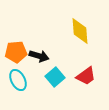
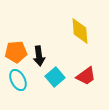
black arrow: rotated 66 degrees clockwise
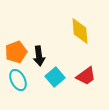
orange pentagon: rotated 15 degrees counterclockwise
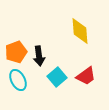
cyan square: moved 2 px right
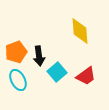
cyan square: moved 5 px up
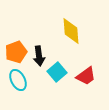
yellow diamond: moved 9 px left
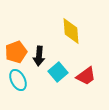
black arrow: rotated 12 degrees clockwise
cyan square: moved 1 px right
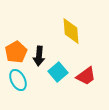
orange pentagon: rotated 10 degrees counterclockwise
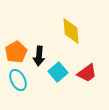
red trapezoid: moved 1 px right, 3 px up
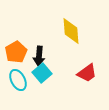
cyan square: moved 16 px left, 1 px down
